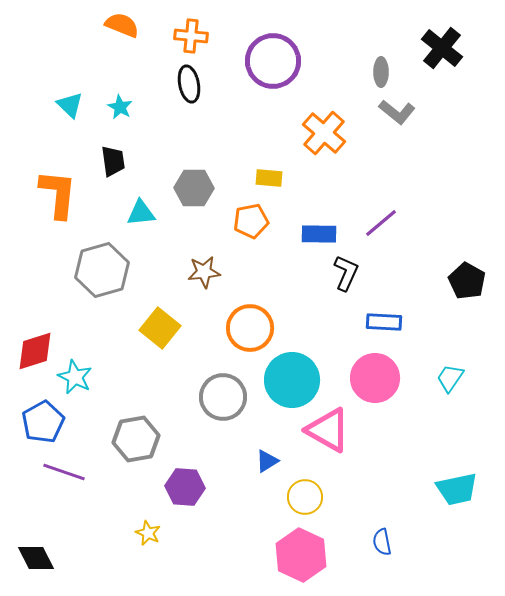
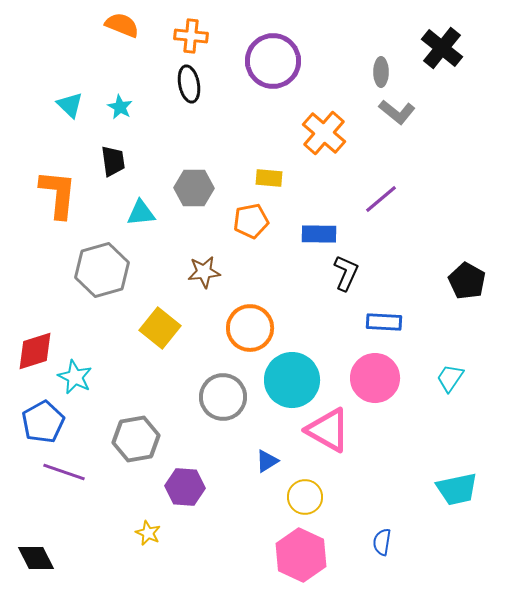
purple line at (381, 223): moved 24 px up
blue semicircle at (382, 542): rotated 20 degrees clockwise
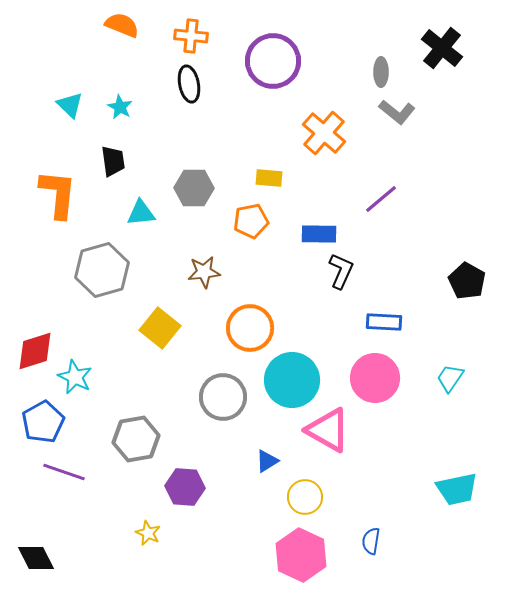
black L-shape at (346, 273): moved 5 px left, 2 px up
blue semicircle at (382, 542): moved 11 px left, 1 px up
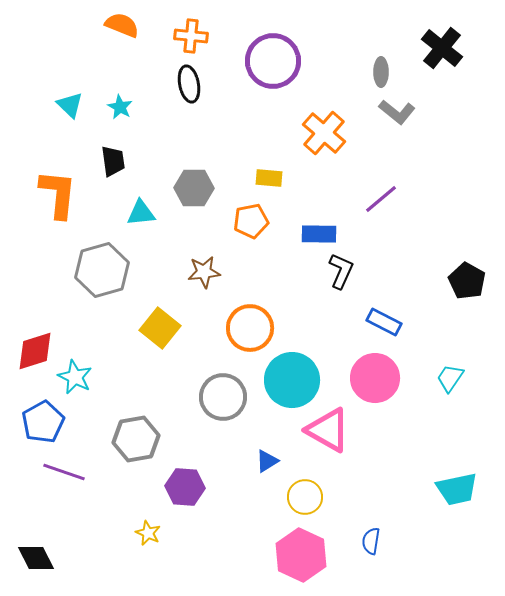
blue rectangle at (384, 322): rotated 24 degrees clockwise
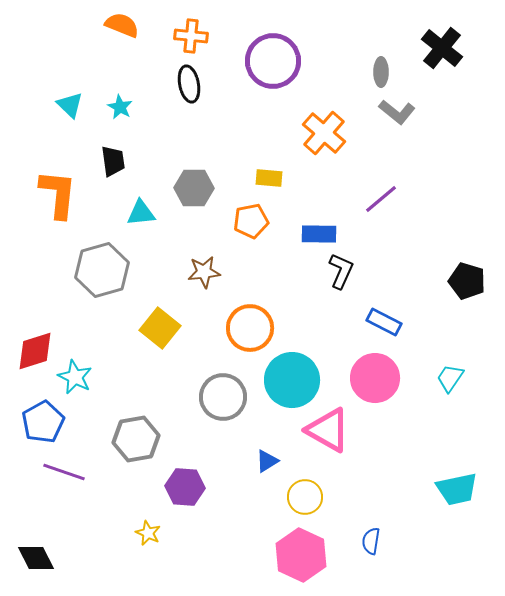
black pentagon at (467, 281): rotated 12 degrees counterclockwise
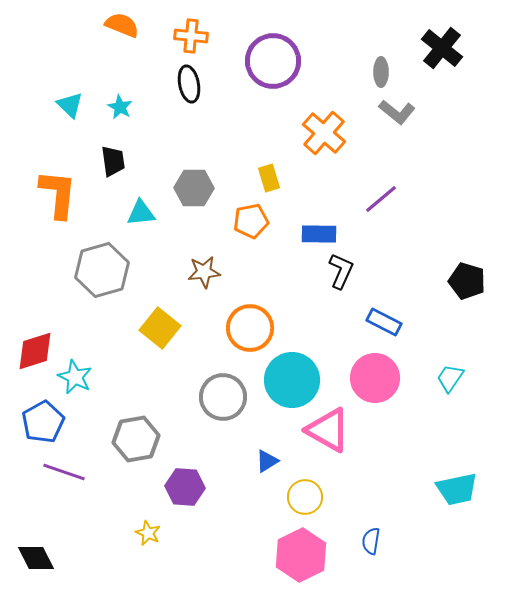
yellow rectangle at (269, 178): rotated 68 degrees clockwise
pink hexagon at (301, 555): rotated 9 degrees clockwise
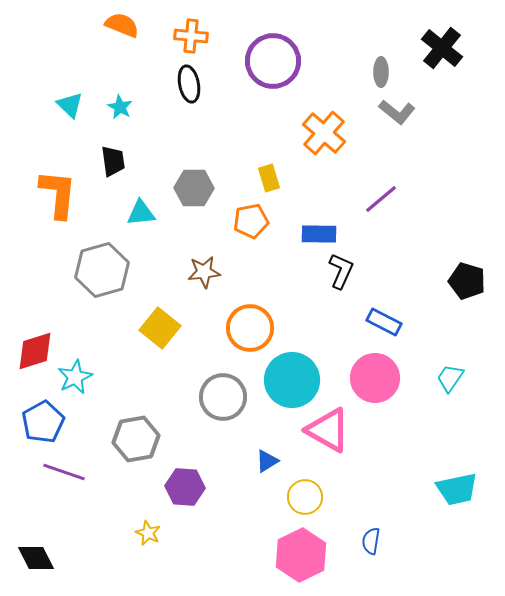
cyan star at (75, 377): rotated 20 degrees clockwise
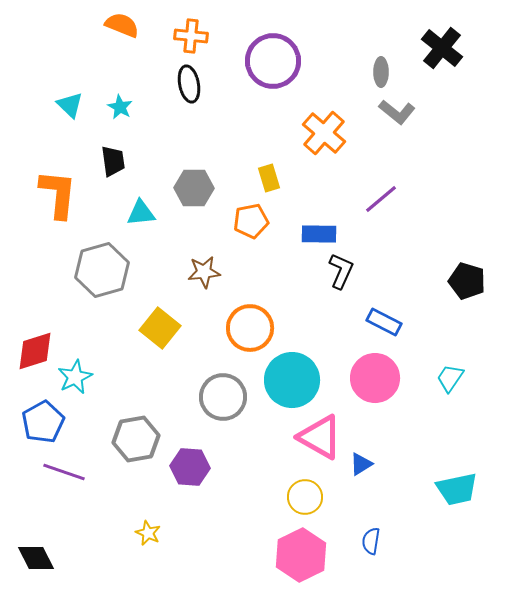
pink triangle at (328, 430): moved 8 px left, 7 px down
blue triangle at (267, 461): moved 94 px right, 3 px down
purple hexagon at (185, 487): moved 5 px right, 20 px up
